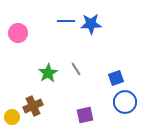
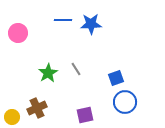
blue line: moved 3 px left, 1 px up
brown cross: moved 4 px right, 2 px down
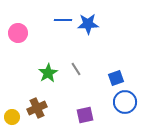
blue star: moved 3 px left
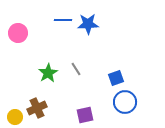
yellow circle: moved 3 px right
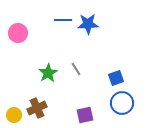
blue circle: moved 3 px left, 1 px down
yellow circle: moved 1 px left, 2 px up
